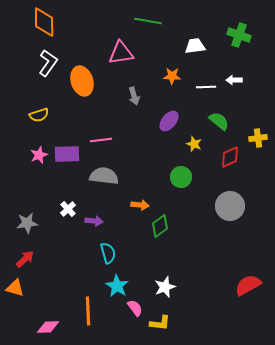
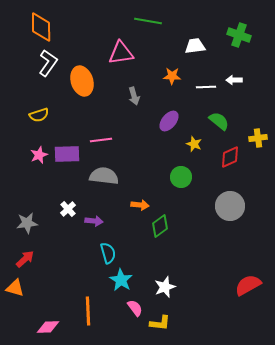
orange diamond: moved 3 px left, 5 px down
cyan star: moved 4 px right, 6 px up
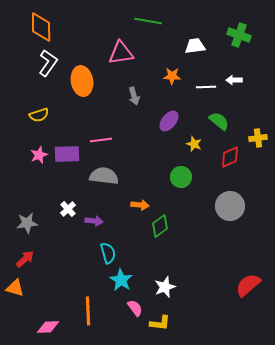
orange ellipse: rotated 8 degrees clockwise
red semicircle: rotated 12 degrees counterclockwise
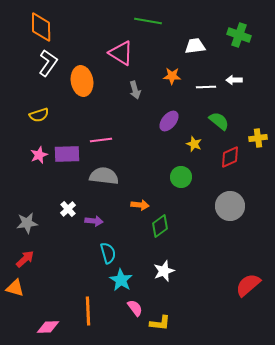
pink triangle: rotated 40 degrees clockwise
gray arrow: moved 1 px right, 6 px up
white star: moved 1 px left, 16 px up
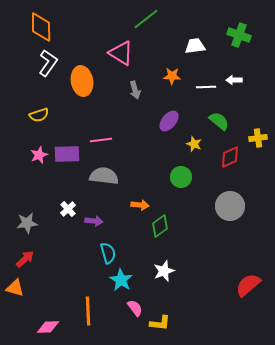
green line: moved 2 px left, 2 px up; rotated 48 degrees counterclockwise
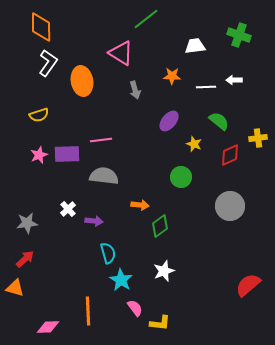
red diamond: moved 2 px up
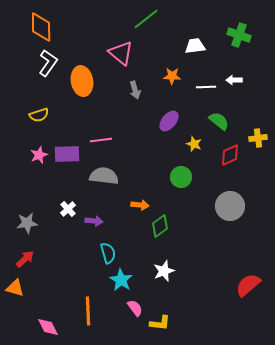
pink triangle: rotated 8 degrees clockwise
pink diamond: rotated 65 degrees clockwise
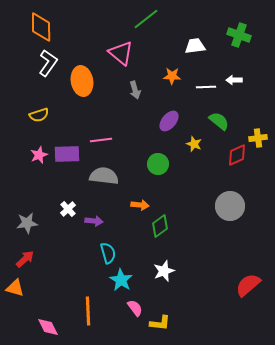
red diamond: moved 7 px right
green circle: moved 23 px left, 13 px up
